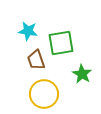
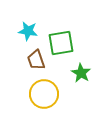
green star: moved 1 px left, 1 px up
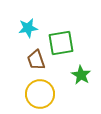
cyan star: moved 3 px up; rotated 18 degrees counterclockwise
green star: moved 2 px down
yellow circle: moved 4 px left
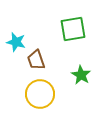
cyan star: moved 12 px left, 14 px down; rotated 24 degrees clockwise
green square: moved 12 px right, 14 px up
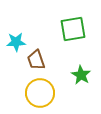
cyan star: rotated 18 degrees counterclockwise
yellow circle: moved 1 px up
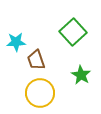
green square: moved 3 px down; rotated 32 degrees counterclockwise
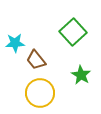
cyan star: moved 1 px left, 1 px down
brown trapezoid: rotated 20 degrees counterclockwise
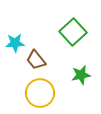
green star: rotated 30 degrees clockwise
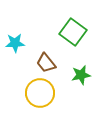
green square: rotated 12 degrees counterclockwise
brown trapezoid: moved 10 px right, 3 px down
